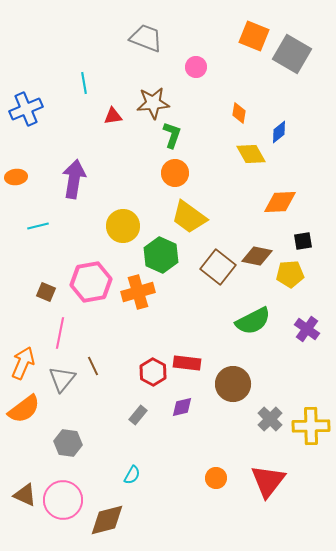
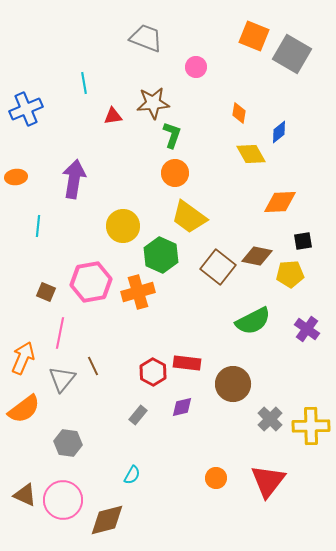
cyan line at (38, 226): rotated 70 degrees counterclockwise
orange arrow at (23, 363): moved 5 px up
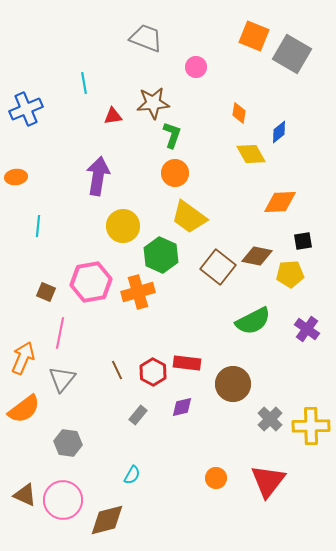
purple arrow at (74, 179): moved 24 px right, 3 px up
brown line at (93, 366): moved 24 px right, 4 px down
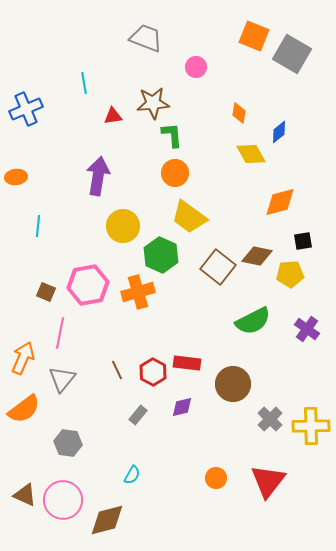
green L-shape at (172, 135): rotated 24 degrees counterclockwise
orange diamond at (280, 202): rotated 12 degrees counterclockwise
pink hexagon at (91, 282): moved 3 px left, 3 px down
